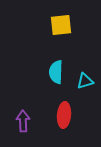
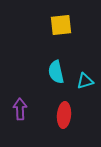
cyan semicircle: rotated 15 degrees counterclockwise
purple arrow: moved 3 px left, 12 px up
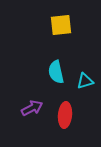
purple arrow: moved 12 px right, 1 px up; rotated 65 degrees clockwise
red ellipse: moved 1 px right
